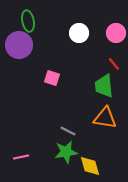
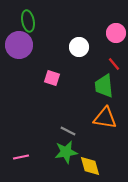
white circle: moved 14 px down
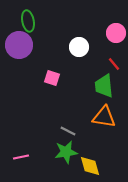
orange triangle: moved 1 px left, 1 px up
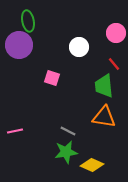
pink line: moved 6 px left, 26 px up
yellow diamond: moved 2 px right, 1 px up; rotated 50 degrees counterclockwise
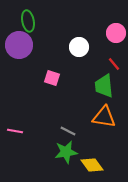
pink line: rotated 21 degrees clockwise
yellow diamond: rotated 30 degrees clockwise
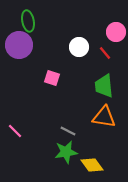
pink circle: moved 1 px up
red line: moved 9 px left, 11 px up
pink line: rotated 35 degrees clockwise
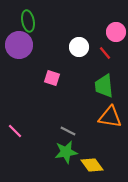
orange triangle: moved 6 px right
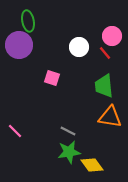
pink circle: moved 4 px left, 4 px down
green star: moved 3 px right
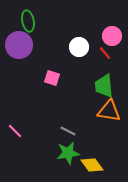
orange triangle: moved 1 px left, 6 px up
green star: moved 1 px left, 1 px down
